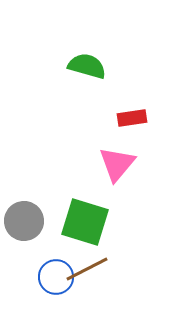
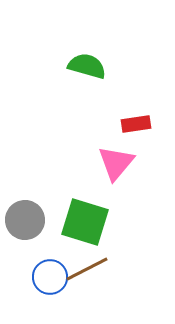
red rectangle: moved 4 px right, 6 px down
pink triangle: moved 1 px left, 1 px up
gray circle: moved 1 px right, 1 px up
blue circle: moved 6 px left
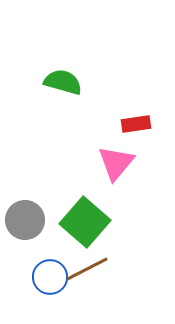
green semicircle: moved 24 px left, 16 px down
green square: rotated 24 degrees clockwise
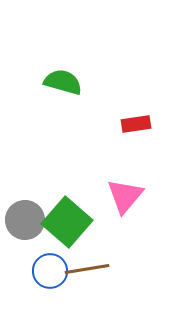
pink triangle: moved 9 px right, 33 px down
green square: moved 18 px left
brown line: rotated 18 degrees clockwise
blue circle: moved 6 px up
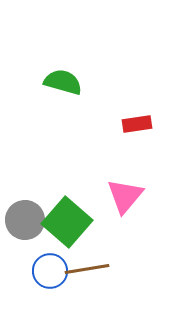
red rectangle: moved 1 px right
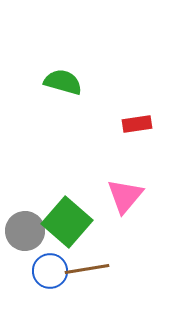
gray circle: moved 11 px down
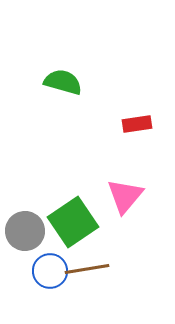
green square: moved 6 px right; rotated 15 degrees clockwise
